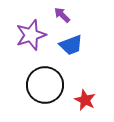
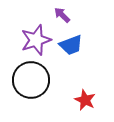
purple star: moved 5 px right, 5 px down
black circle: moved 14 px left, 5 px up
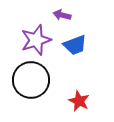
purple arrow: rotated 30 degrees counterclockwise
blue trapezoid: moved 4 px right
red star: moved 6 px left, 1 px down
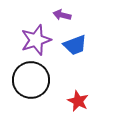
red star: moved 1 px left
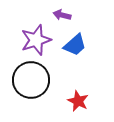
blue trapezoid: rotated 20 degrees counterclockwise
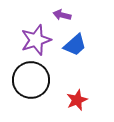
red star: moved 1 px left, 1 px up; rotated 25 degrees clockwise
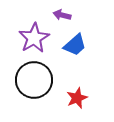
purple star: moved 2 px left, 2 px up; rotated 12 degrees counterclockwise
black circle: moved 3 px right
red star: moved 2 px up
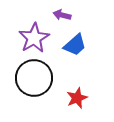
black circle: moved 2 px up
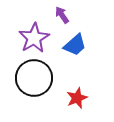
purple arrow: rotated 42 degrees clockwise
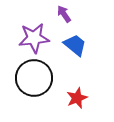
purple arrow: moved 2 px right, 1 px up
purple star: rotated 24 degrees clockwise
blue trapezoid: rotated 100 degrees counterclockwise
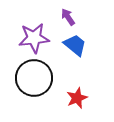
purple arrow: moved 4 px right, 3 px down
